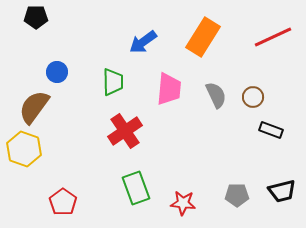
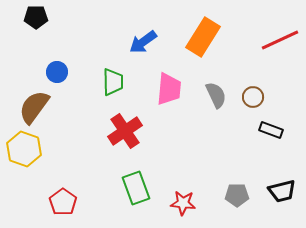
red line: moved 7 px right, 3 px down
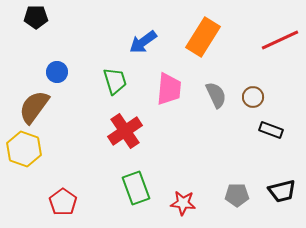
green trapezoid: moved 2 px right, 1 px up; rotated 16 degrees counterclockwise
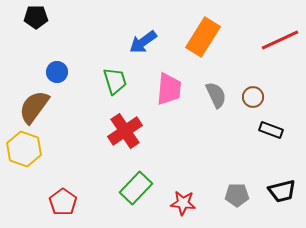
green rectangle: rotated 64 degrees clockwise
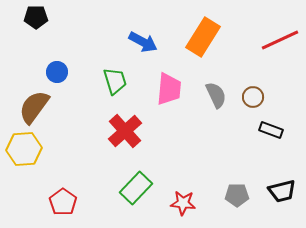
blue arrow: rotated 116 degrees counterclockwise
red cross: rotated 8 degrees counterclockwise
yellow hexagon: rotated 24 degrees counterclockwise
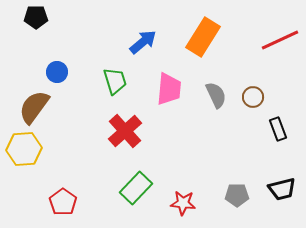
blue arrow: rotated 68 degrees counterclockwise
black rectangle: moved 7 px right, 1 px up; rotated 50 degrees clockwise
black trapezoid: moved 2 px up
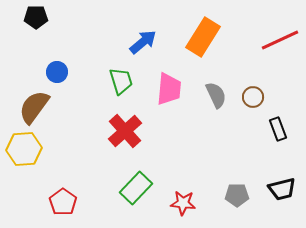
green trapezoid: moved 6 px right
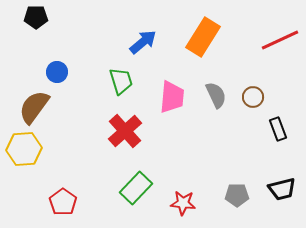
pink trapezoid: moved 3 px right, 8 px down
